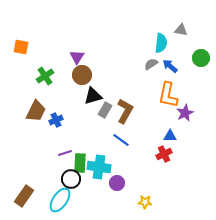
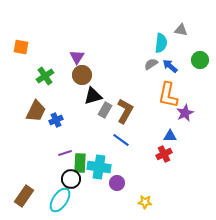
green circle: moved 1 px left, 2 px down
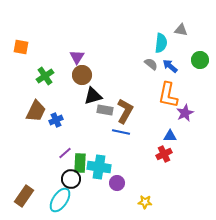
gray semicircle: rotated 72 degrees clockwise
gray rectangle: rotated 70 degrees clockwise
blue line: moved 8 px up; rotated 24 degrees counterclockwise
purple line: rotated 24 degrees counterclockwise
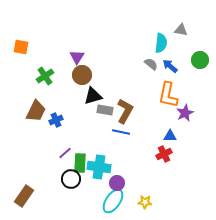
cyan ellipse: moved 53 px right, 1 px down
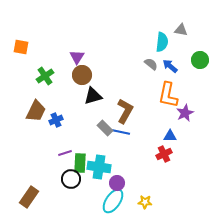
cyan semicircle: moved 1 px right, 1 px up
gray rectangle: moved 18 px down; rotated 35 degrees clockwise
purple line: rotated 24 degrees clockwise
brown rectangle: moved 5 px right, 1 px down
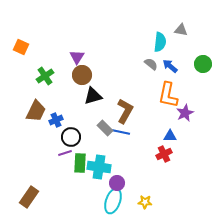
cyan semicircle: moved 2 px left
orange square: rotated 14 degrees clockwise
green circle: moved 3 px right, 4 px down
black circle: moved 42 px up
cyan ellipse: rotated 15 degrees counterclockwise
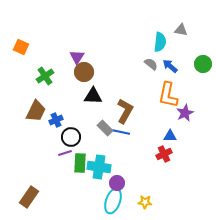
brown circle: moved 2 px right, 3 px up
black triangle: rotated 18 degrees clockwise
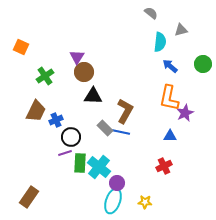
gray triangle: rotated 24 degrees counterclockwise
gray semicircle: moved 51 px up
orange L-shape: moved 1 px right, 3 px down
red cross: moved 12 px down
cyan cross: rotated 30 degrees clockwise
